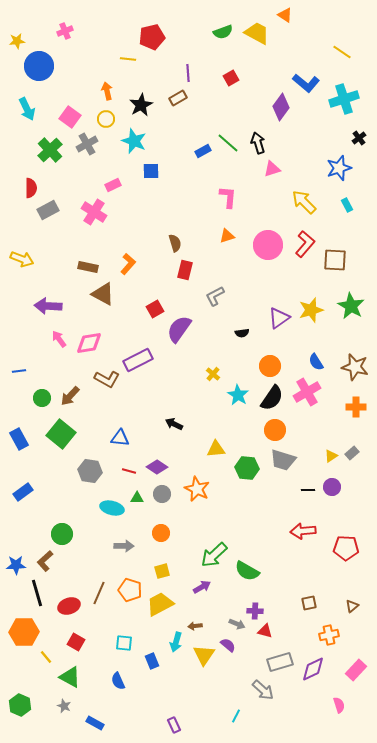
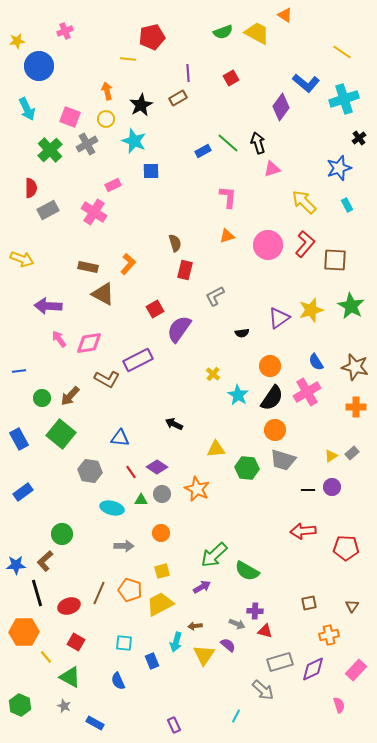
pink square at (70, 117): rotated 15 degrees counterclockwise
red line at (129, 471): moved 2 px right, 1 px down; rotated 40 degrees clockwise
green triangle at (137, 498): moved 4 px right, 2 px down
brown triangle at (352, 606): rotated 16 degrees counterclockwise
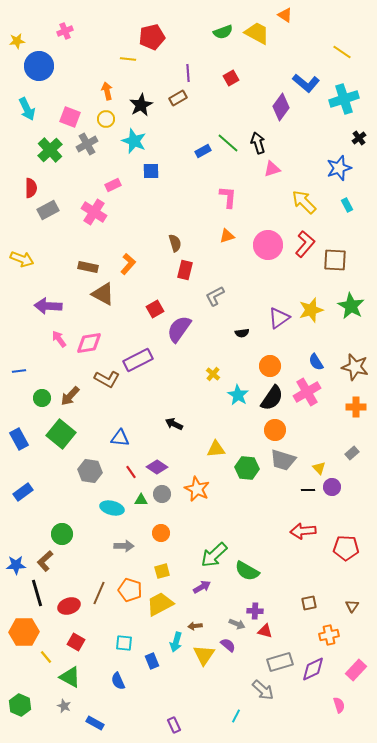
yellow triangle at (331, 456): moved 12 px left, 12 px down; rotated 40 degrees counterclockwise
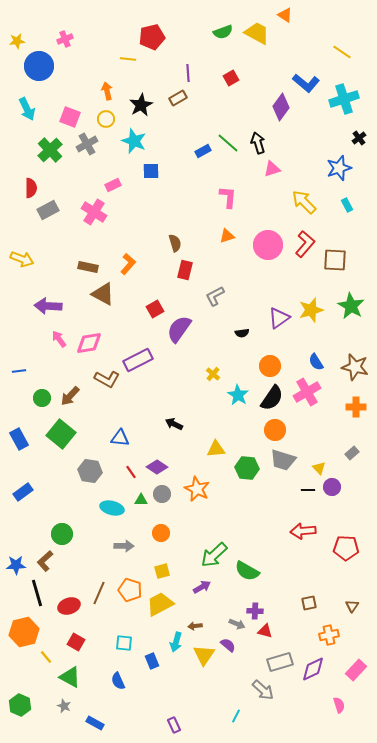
pink cross at (65, 31): moved 8 px down
orange hexagon at (24, 632): rotated 12 degrees counterclockwise
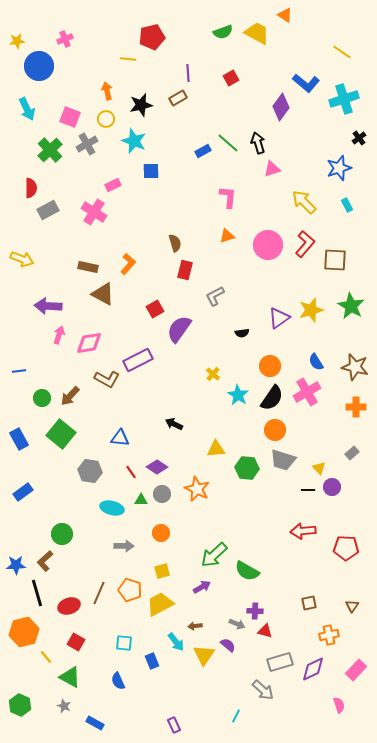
black star at (141, 105): rotated 15 degrees clockwise
pink arrow at (59, 339): moved 4 px up; rotated 54 degrees clockwise
cyan arrow at (176, 642): rotated 54 degrees counterclockwise
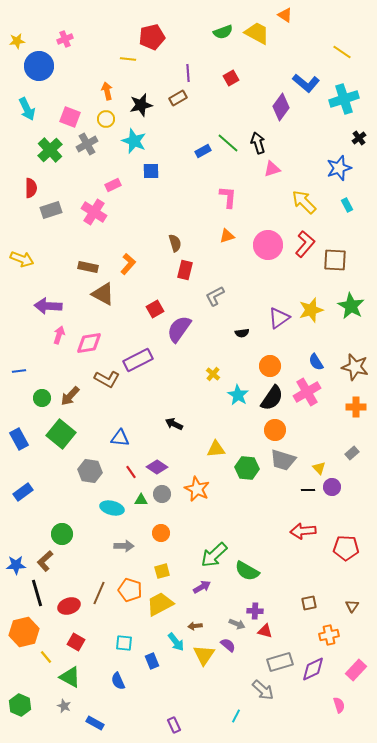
gray rectangle at (48, 210): moved 3 px right; rotated 10 degrees clockwise
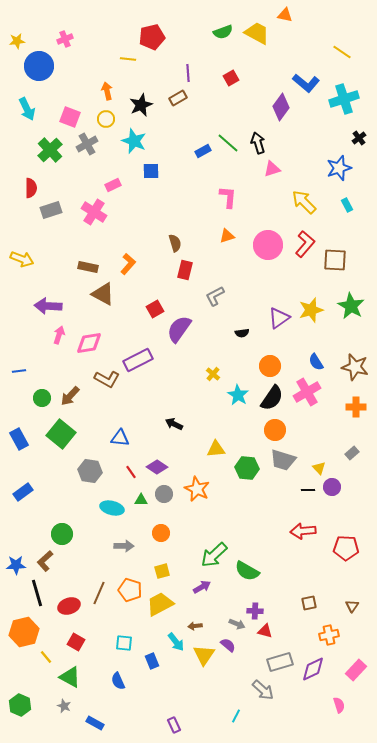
orange triangle at (285, 15): rotated 21 degrees counterclockwise
black star at (141, 105): rotated 10 degrees counterclockwise
gray circle at (162, 494): moved 2 px right
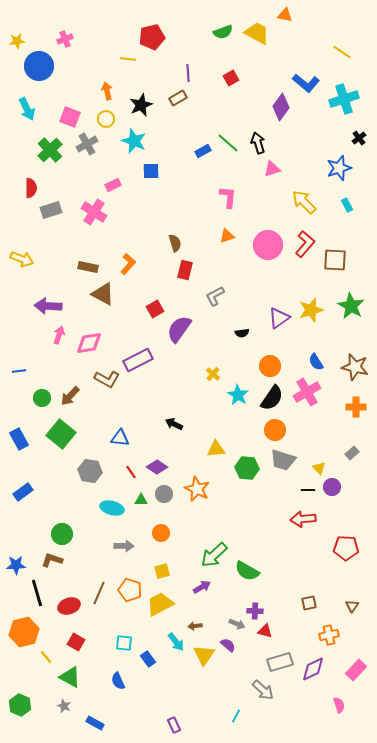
red arrow at (303, 531): moved 12 px up
brown L-shape at (45, 561): moved 7 px right, 1 px up; rotated 60 degrees clockwise
blue rectangle at (152, 661): moved 4 px left, 2 px up; rotated 14 degrees counterclockwise
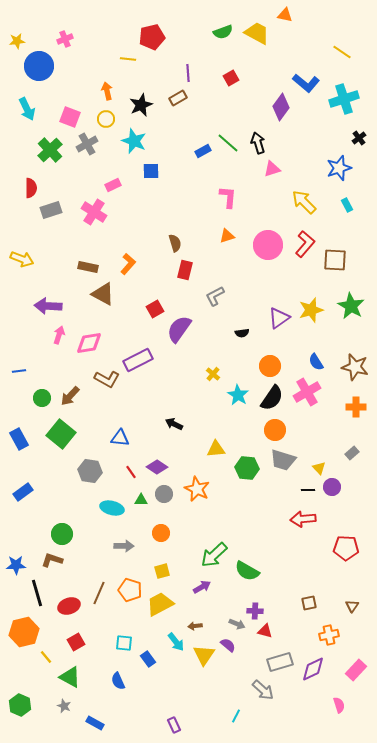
red square at (76, 642): rotated 30 degrees clockwise
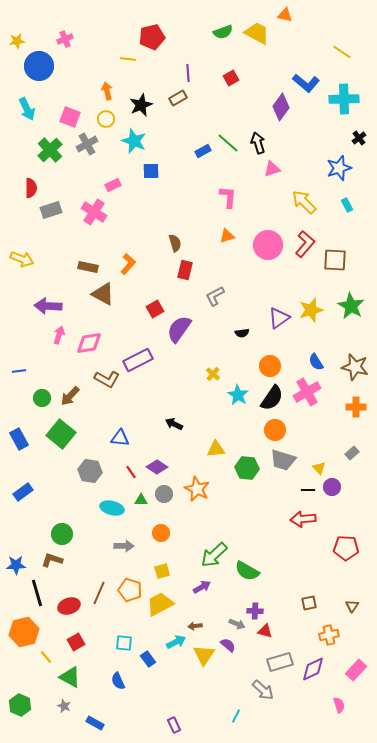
cyan cross at (344, 99): rotated 16 degrees clockwise
cyan arrow at (176, 642): rotated 78 degrees counterclockwise
